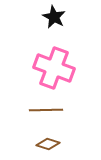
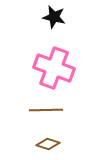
black star: rotated 15 degrees counterclockwise
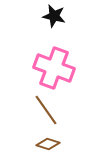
black star: moved 1 px up
brown line: rotated 56 degrees clockwise
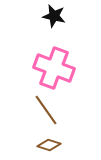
brown diamond: moved 1 px right, 1 px down
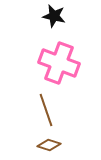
pink cross: moved 5 px right, 5 px up
brown line: rotated 16 degrees clockwise
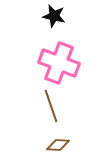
brown line: moved 5 px right, 4 px up
brown diamond: moved 9 px right; rotated 15 degrees counterclockwise
